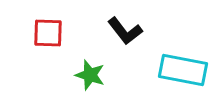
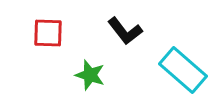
cyan rectangle: rotated 30 degrees clockwise
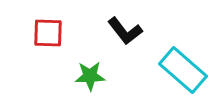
green star: moved 1 px down; rotated 20 degrees counterclockwise
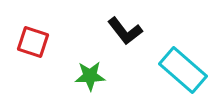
red square: moved 15 px left, 9 px down; rotated 16 degrees clockwise
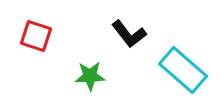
black L-shape: moved 4 px right, 3 px down
red square: moved 3 px right, 6 px up
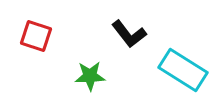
cyan rectangle: rotated 9 degrees counterclockwise
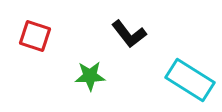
red square: moved 1 px left
cyan rectangle: moved 7 px right, 10 px down
